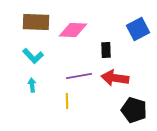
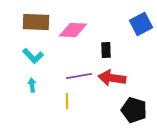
blue square: moved 3 px right, 5 px up
red arrow: moved 3 px left
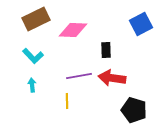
brown rectangle: moved 3 px up; rotated 28 degrees counterclockwise
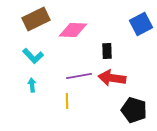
black rectangle: moved 1 px right, 1 px down
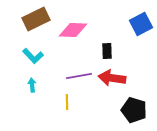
yellow line: moved 1 px down
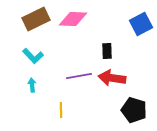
pink diamond: moved 11 px up
yellow line: moved 6 px left, 8 px down
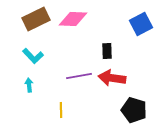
cyan arrow: moved 3 px left
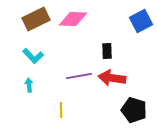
blue square: moved 3 px up
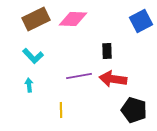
red arrow: moved 1 px right, 1 px down
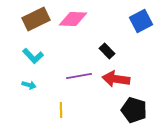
black rectangle: rotated 42 degrees counterclockwise
red arrow: moved 3 px right
cyan arrow: rotated 112 degrees clockwise
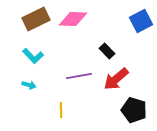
red arrow: rotated 48 degrees counterclockwise
